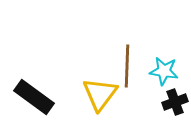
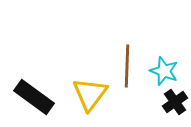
cyan star: rotated 12 degrees clockwise
yellow triangle: moved 10 px left
black cross: rotated 15 degrees counterclockwise
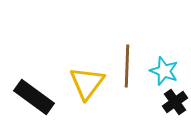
yellow triangle: moved 3 px left, 11 px up
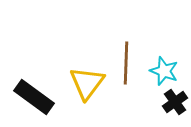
brown line: moved 1 px left, 3 px up
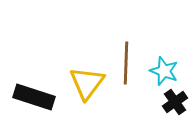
black rectangle: rotated 18 degrees counterclockwise
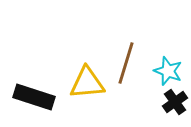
brown line: rotated 15 degrees clockwise
cyan star: moved 4 px right
yellow triangle: rotated 48 degrees clockwise
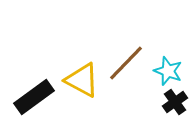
brown line: rotated 27 degrees clockwise
yellow triangle: moved 5 px left, 3 px up; rotated 33 degrees clockwise
black rectangle: rotated 54 degrees counterclockwise
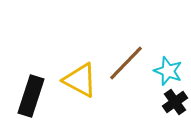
yellow triangle: moved 2 px left
black rectangle: moved 3 px left, 1 px up; rotated 36 degrees counterclockwise
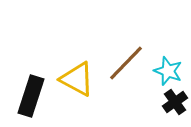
yellow triangle: moved 3 px left, 1 px up
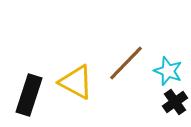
yellow triangle: moved 1 px left, 3 px down
black rectangle: moved 2 px left, 1 px up
